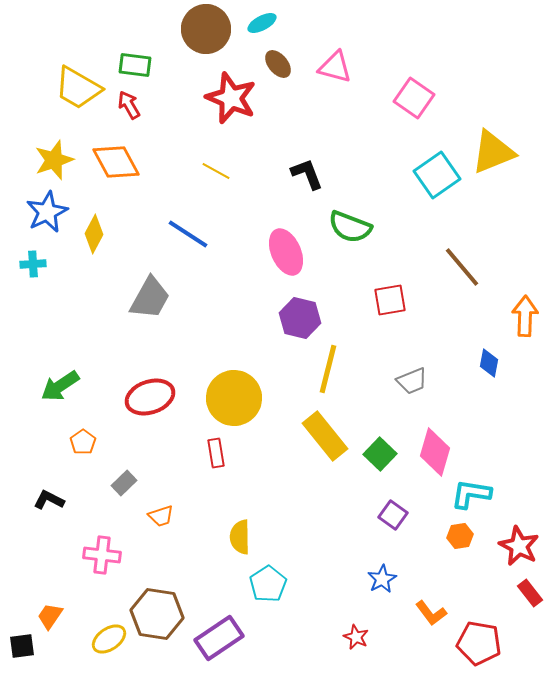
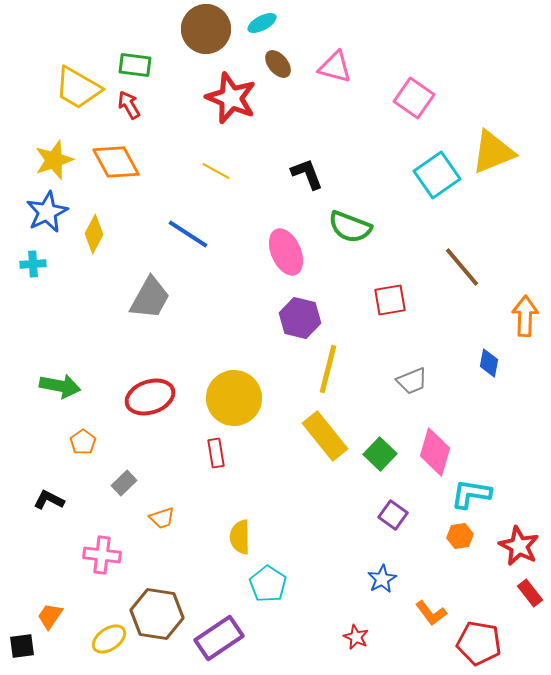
green arrow at (60, 386): rotated 135 degrees counterclockwise
orange trapezoid at (161, 516): moved 1 px right, 2 px down
cyan pentagon at (268, 584): rotated 6 degrees counterclockwise
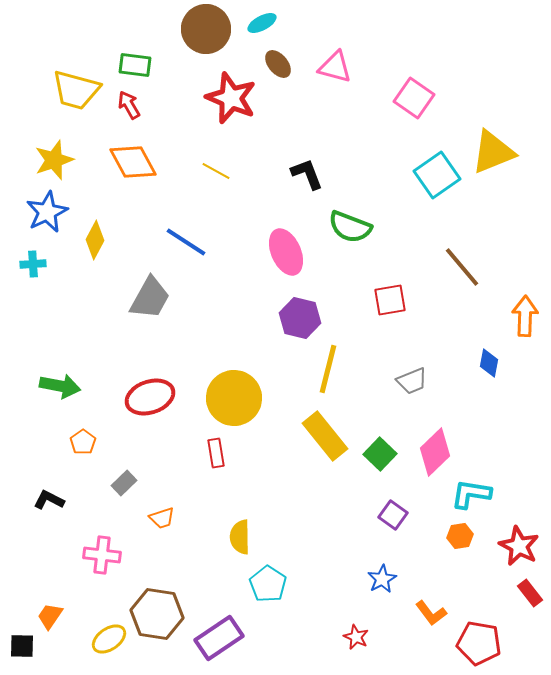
yellow trapezoid at (78, 88): moved 2 px left, 2 px down; rotated 15 degrees counterclockwise
orange diamond at (116, 162): moved 17 px right
yellow diamond at (94, 234): moved 1 px right, 6 px down
blue line at (188, 234): moved 2 px left, 8 px down
pink diamond at (435, 452): rotated 30 degrees clockwise
black square at (22, 646): rotated 8 degrees clockwise
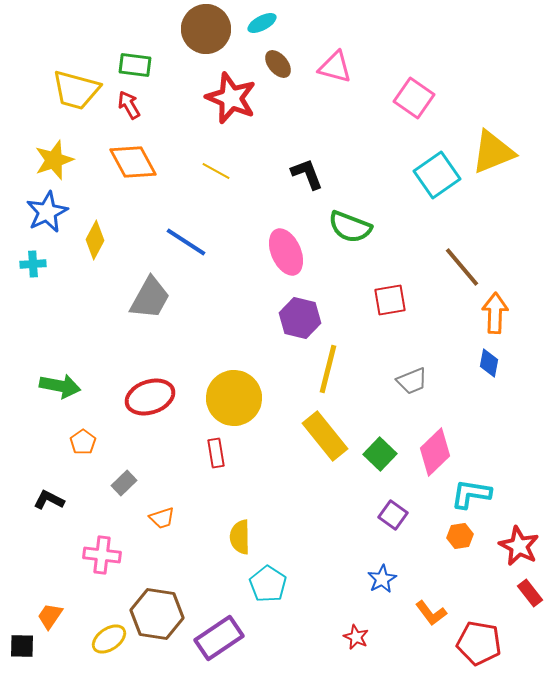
orange arrow at (525, 316): moved 30 px left, 3 px up
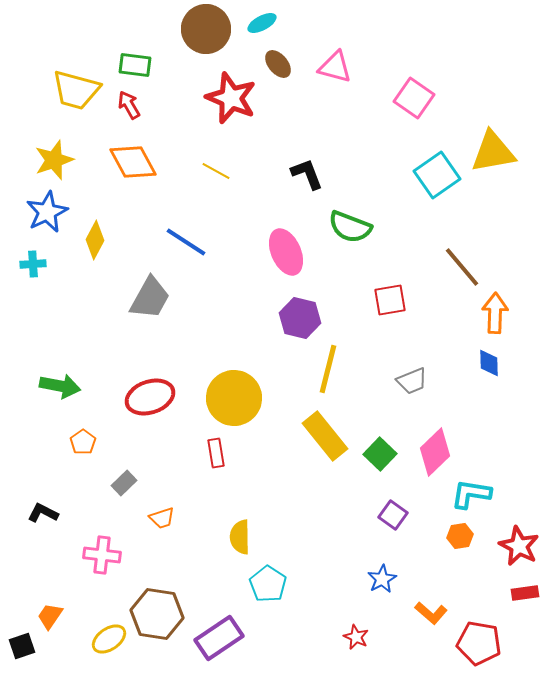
yellow triangle at (493, 152): rotated 12 degrees clockwise
blue diamond at (489, 363): rotated 12 degrees counterclockwise
black L-shape at (49, 500): moved 6 px left, 13 px down
red rectangle at (530, 593): moved 5 px left; rotated 60 degrees counterclockwise
orange L-shape at (431, 613): rotated 12 degrees counterclockwise
black square at (22, 646): rotated 20 degrees counterclockwise
